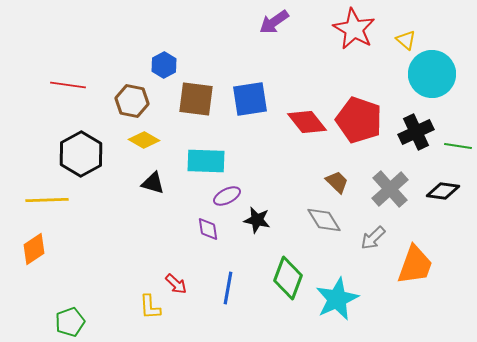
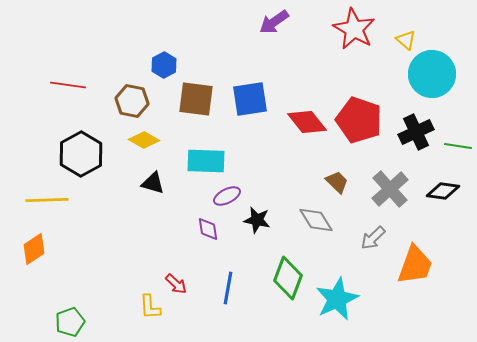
gray diamond: moved 8 px left
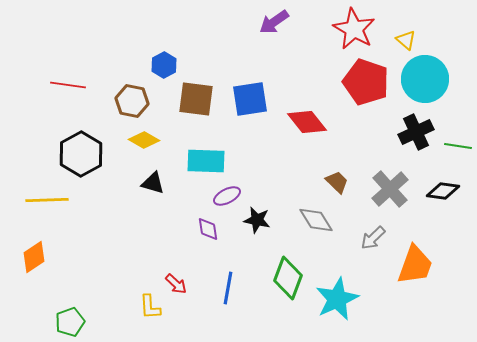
cyan circle: moved 7 px left, 5 px down
red pentagon: moved 7 px right, 38 px up
orange diamond: moved 8 px down
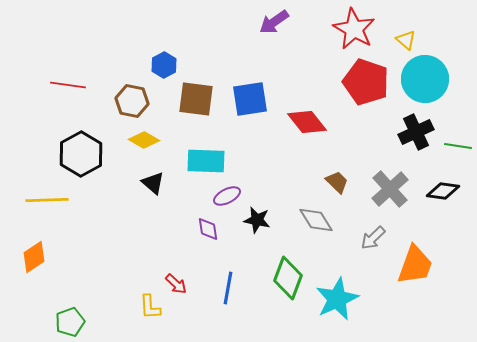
black triangle: rotated 25 degrees clockwise
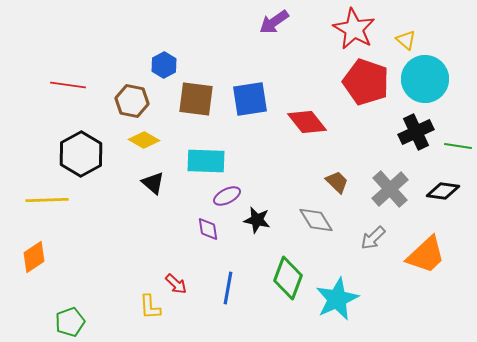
orange trapezoid: moved 11 px right, 10 px up; rotated 27 degrees clockwise
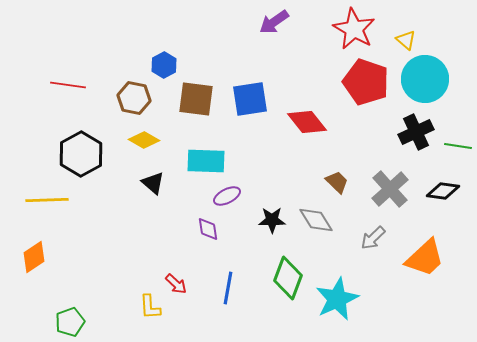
brown hexagon: moved 2 px right, 3 px up
black star: moved 15 px right; rotated 12 degrees counterclockwise
orange trapezoid: moved 1 px left, 3 px down
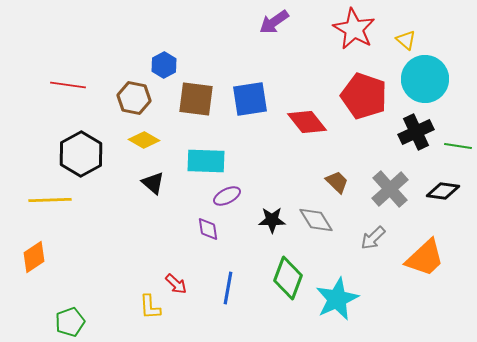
red pentagon: moved 2 px left, 14 px down
yellow line: moved 3 px right
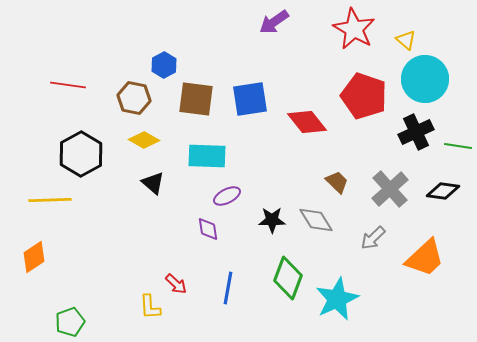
cyan rectangle: moved 1 px right, 5 px up
